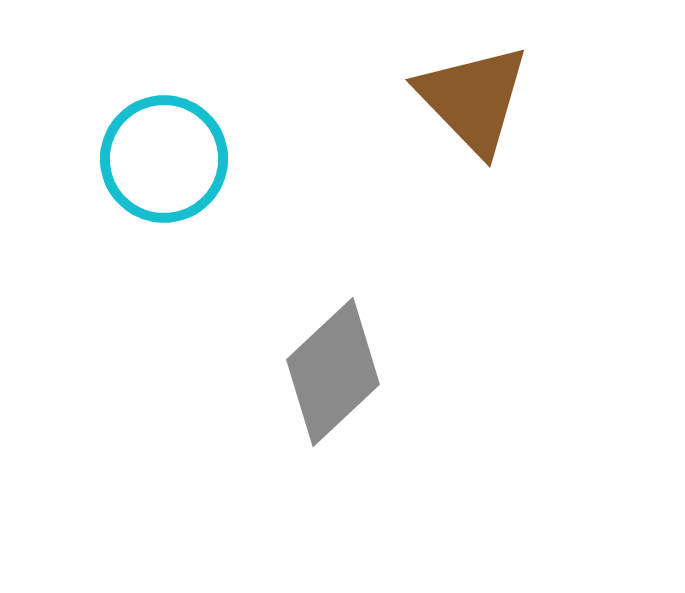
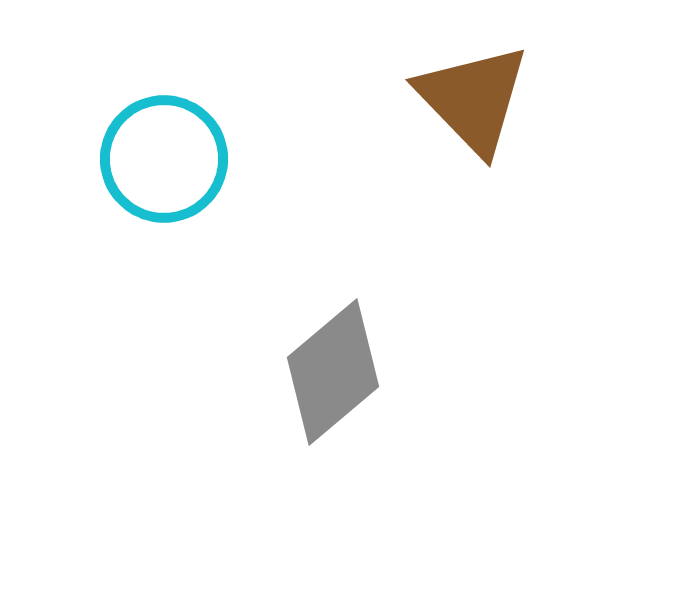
gray diamond: rotated 3 degrees clockwise
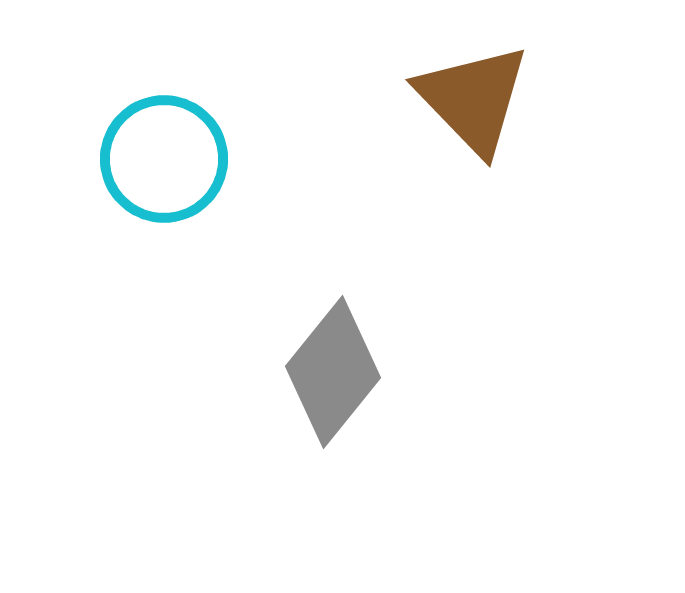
gray diamond: rotated 11 degrees counterclockwise
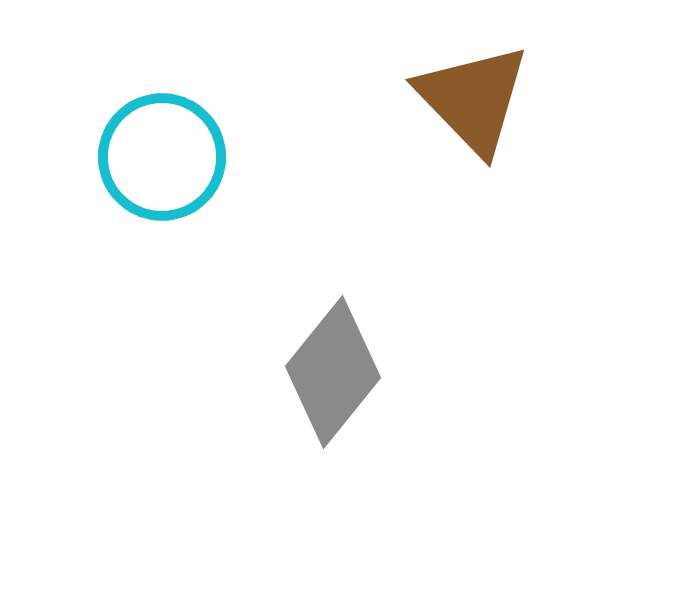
cyan circle: moved 2 px left, 2 px up
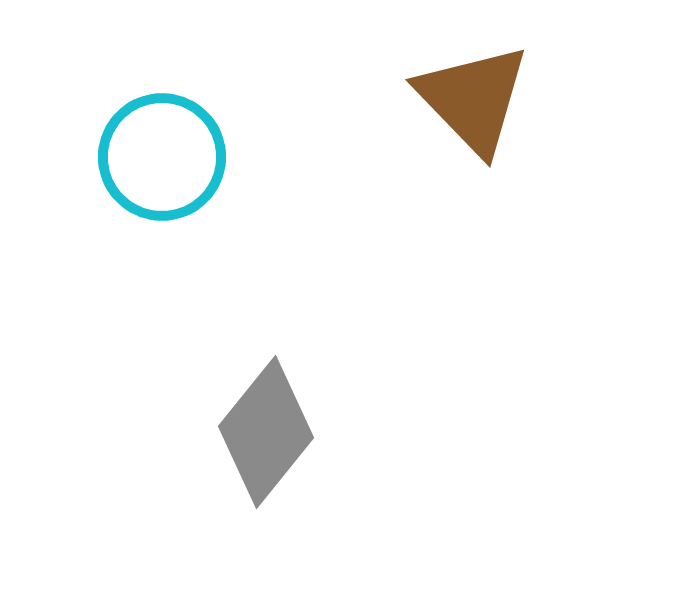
gray diamond: moved 67 px left, 60 px down
